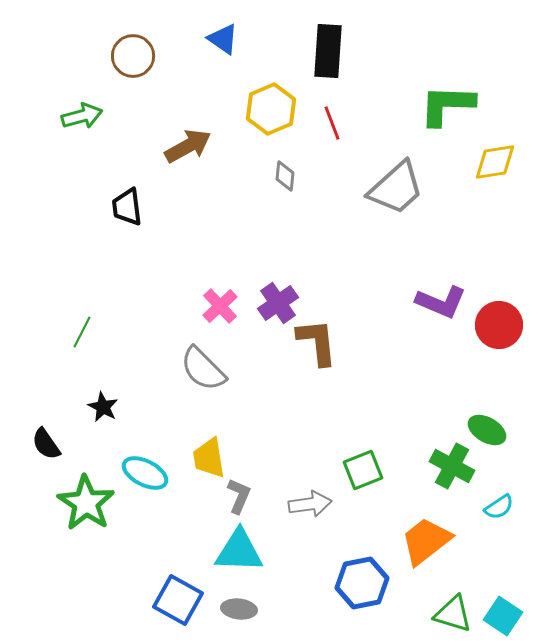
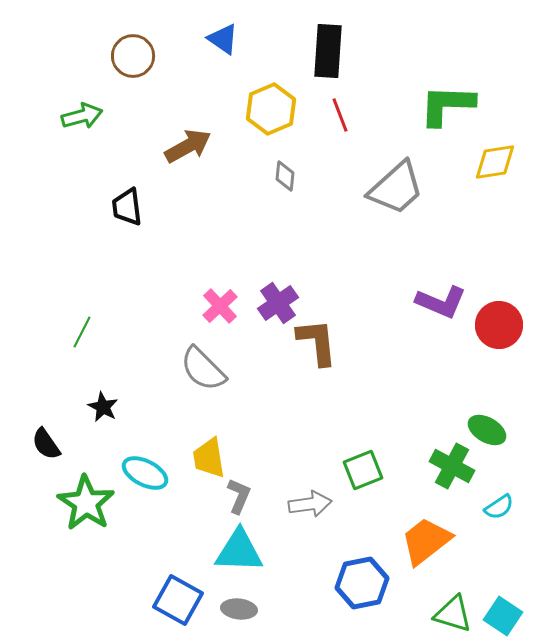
red line: moved 8 px right, 8 px up
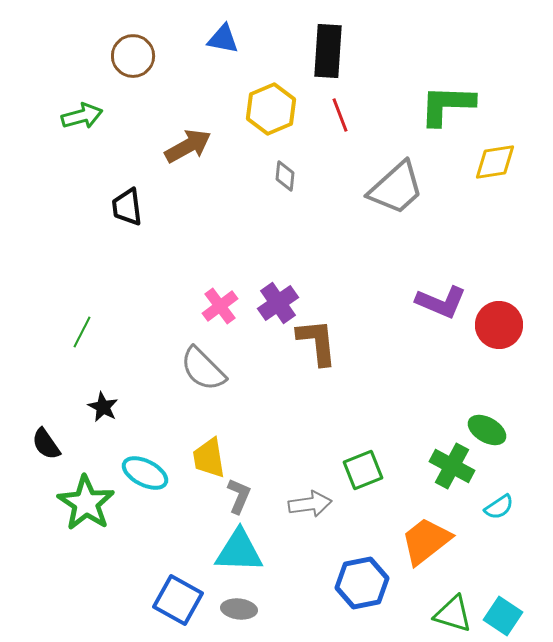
blue triangle: rotated 24 degrees counterclockwise
pink cross: rotated 6 degrees clockwise
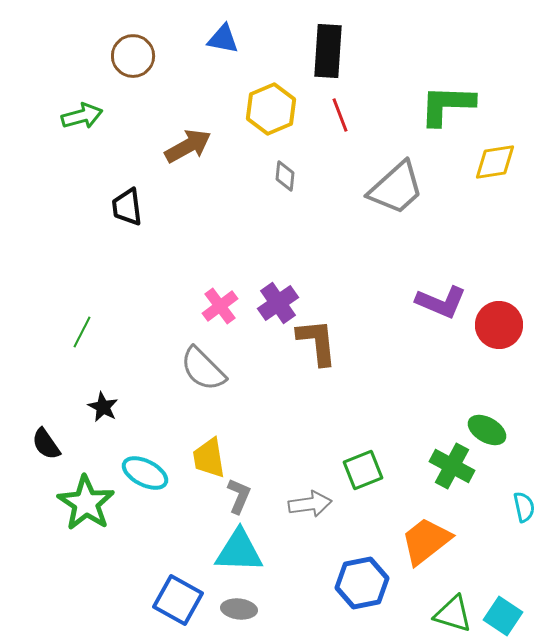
cyan semicircle: moved 25 px right; rotated 68 degrees counterclockwise
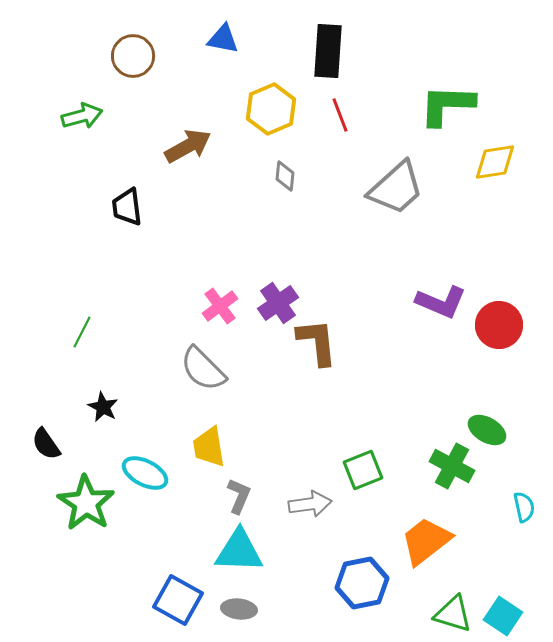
yellow trapezoid: moved 11 px up
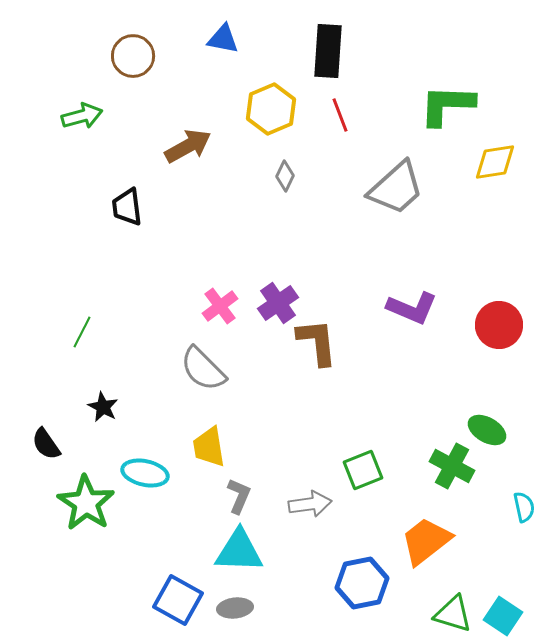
gray diamond: rotated 20 degrees clockwise
purple L-shape: moved 29 px left, 6 px down
cyan ellipse: rotated 15 degrees counterclockwise
gray ellipse: moved 4 px left, 1 px up; rotated 12 degrees counterclockwise
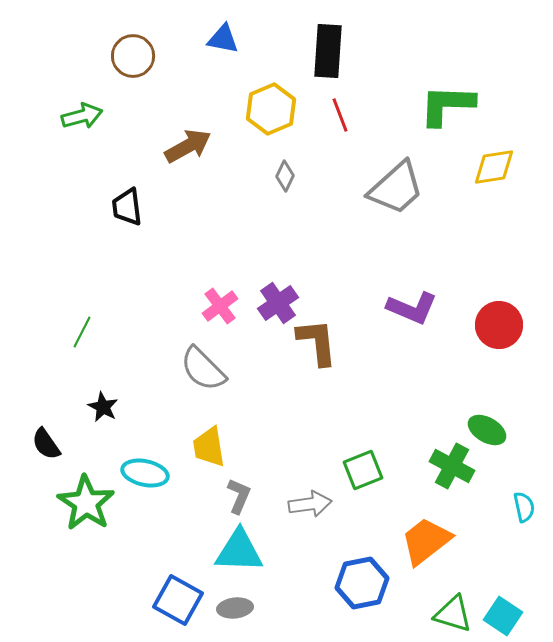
yellow diamond: moved 1 px left, 5 px down
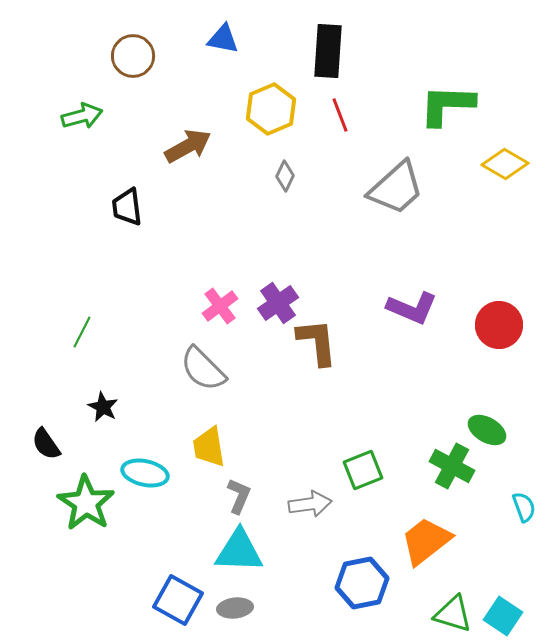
yellow diamond: moved 11 px right, 3 px up; rotated 39 degrees clockwise
cyan semicircle: rotated 8 degrees counterclockwise
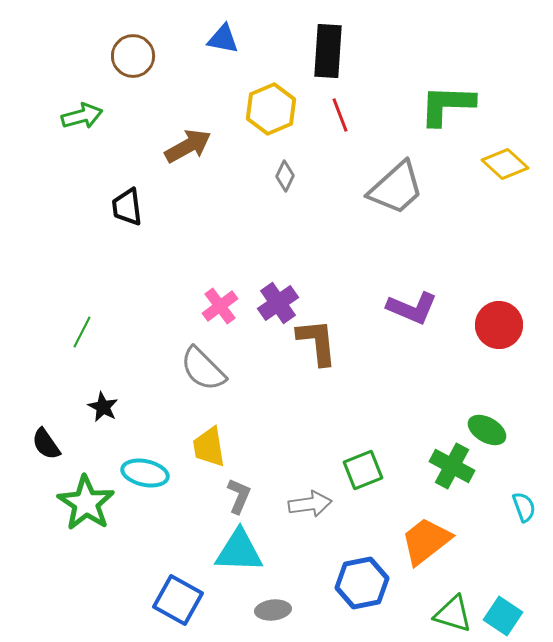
yellow diamond: rotated 12 degrees clockwise
gray ellipse: moved 38 px right, 2 px down
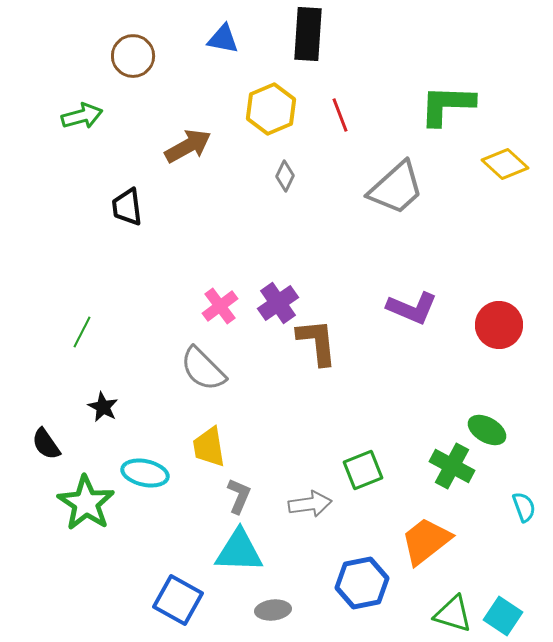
black rectangle: moved 20 px left, 17 px up
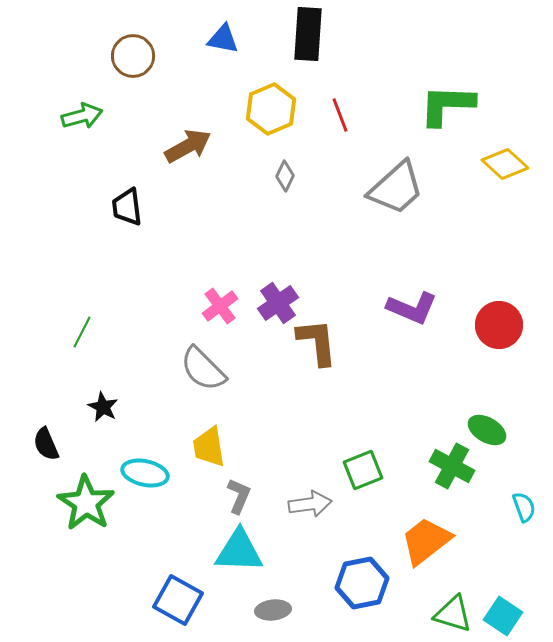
black semicircle: rotated 12 degrees clockwise
